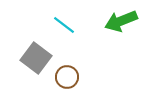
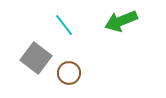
cyan line: rotated 15 degrees clockwise
brown circle: moved 2 px right, 4 px up
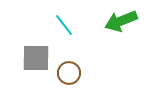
gray square: rotated 36 degrees counterclockwise
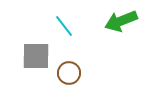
cyan line: moved 1 px down
gray square: moved 2 px up
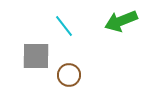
brown circle: moved 2 px down
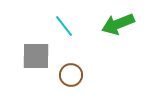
green arrow: moved 3 px left, 3 px down
brown circle: moved 2 px right
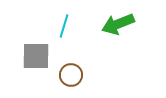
cyan line: rotated 55 degrees clockwise
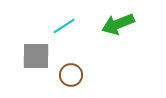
cyan line: rotated 40 degrees clockwise
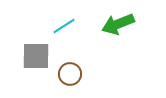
brown circle: moved 1 px left, 1 px up
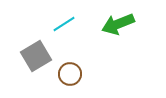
cyan line: moved 2 px up
gray square: rotated 32 degrees counterclockwise
